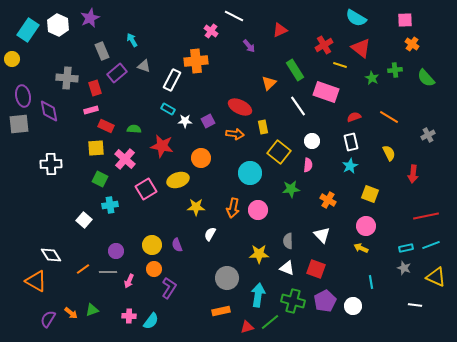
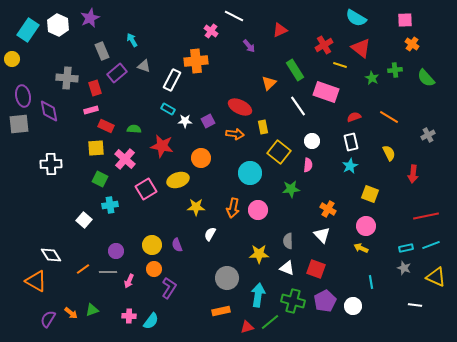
orange cross at (328, 200): moved 9 px down
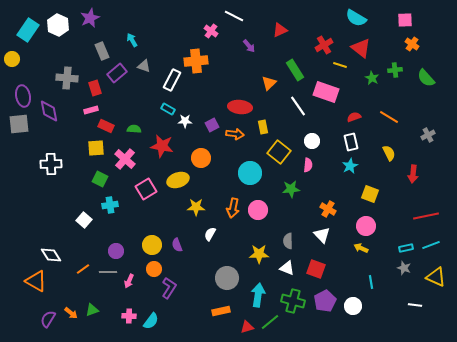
red ellipse at (240, 107): rotated 20 degrees counterclockwise
purple square at (208, 121): moved 4 px right, 4 px down
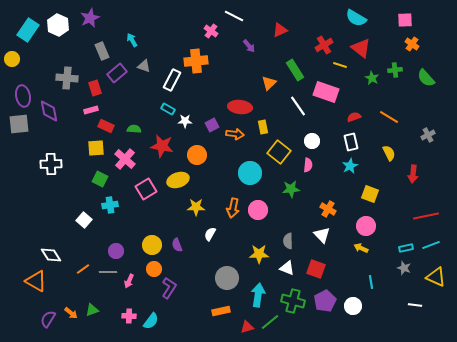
orange circle at (201, 158): moved 4 px left, 3 px up
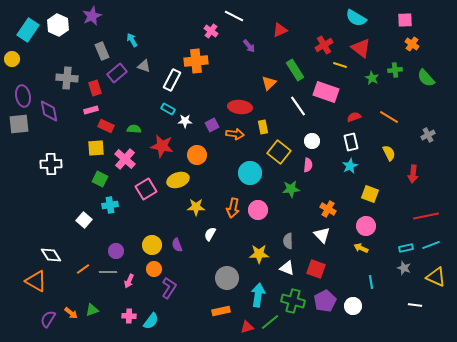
purple star at (90, 18): moved 2 px right, 2 px up
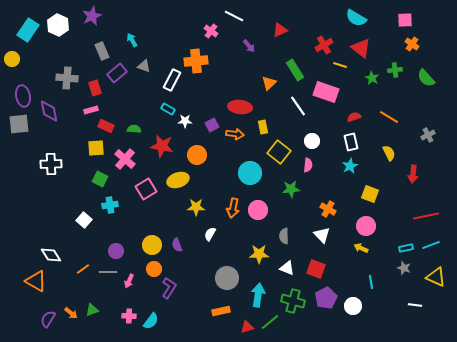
gray semicircle at (288, 241): moved 4 px left, 5 px up
purple pentagon at (325, 301): moved 1 px right, 3 px up
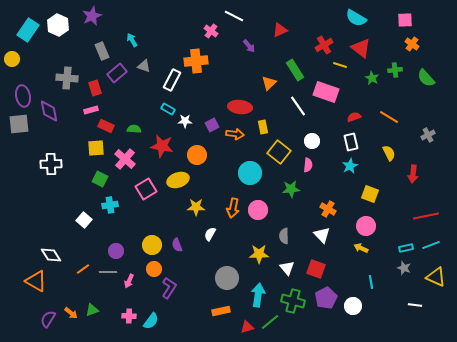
white triangle at (287, 268): rotated 28 degrees clockwise
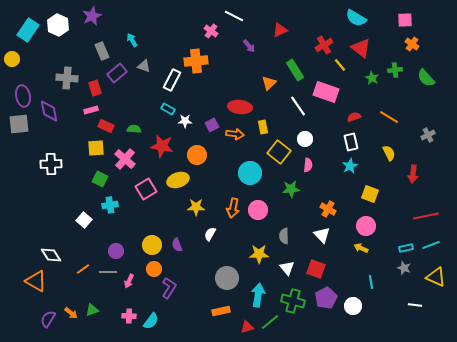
yellow line at (340, 65): rotated 32 degrees clockwise
white circle at (312, 141): moved 7 px left, 2 px up
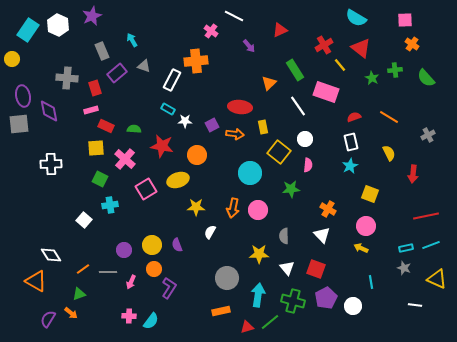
white semicircle at (210, 234): moved 2 px up
purple circle at (116, 251): moved 8 px right, 1 px up
yellow triangle at (436, 277): moved 1 px right, 2 px down
pink arrow at (129, 281): moved 2 px right, 1 px down
green triangle at (92, 310): moved 13 px left, 16 px up
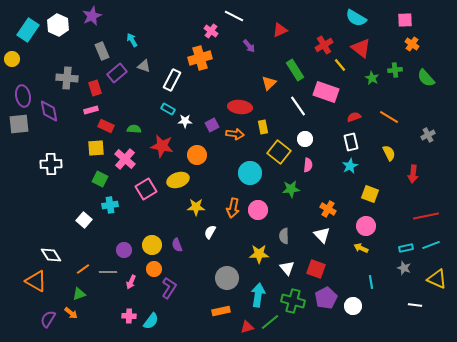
orange cross at (196, 61): moved 4 px right, 3 px up; rotated 10 degrees counterclockwise
